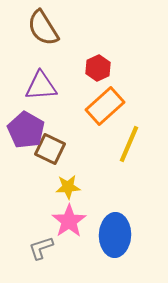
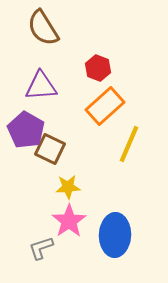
red hexagon: rotated 15 degrees counterclockwise
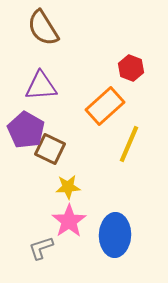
red hexagon: moved 33 px right
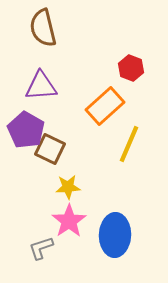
brown semicircle: rotated 18 degrees clockwise
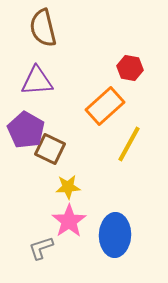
red hexagon: moved 1 px left; rotated 10 degrees counterclockwise
purple triangle: moved 4 px left, 5 px up
yellow line: rotated 6 degrees clockwise
